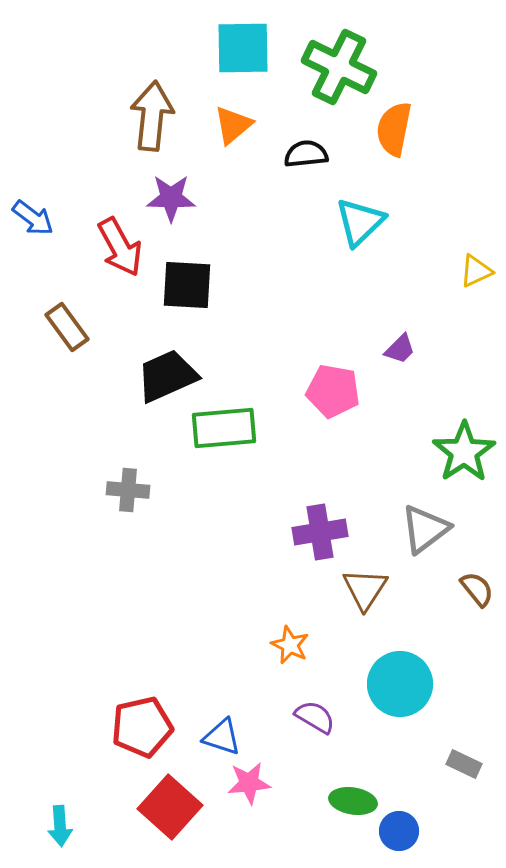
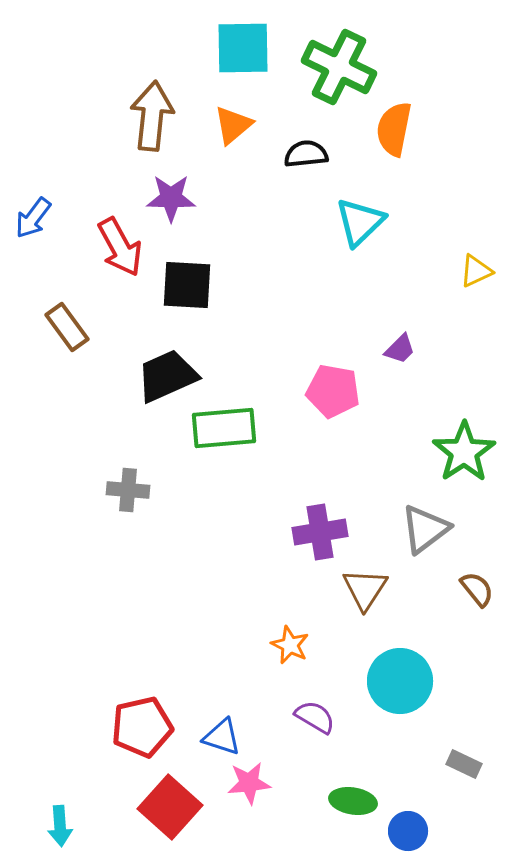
blue arrow: rotated 90 degrees clockwise
cyan circle: moved 3 px up
blue circle: moved 9 px right
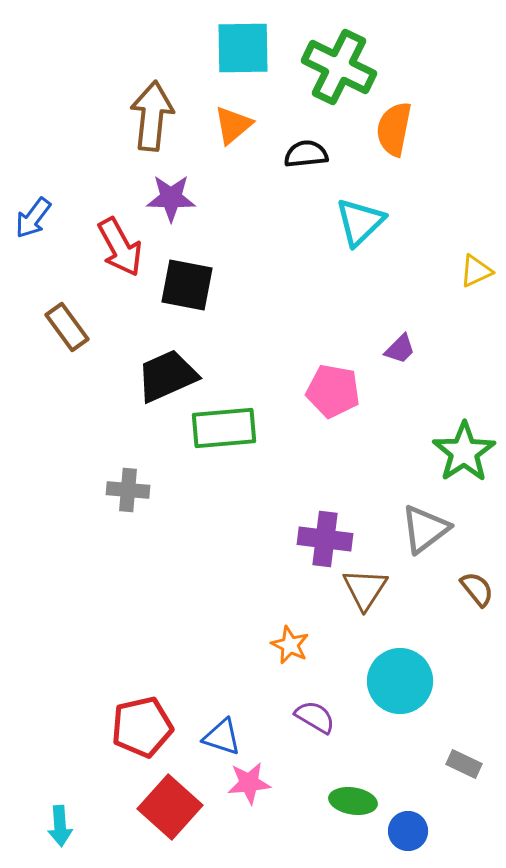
black square: rotated 8 degrees clockwise
purple cross: moved 5 px right, 7 px down; rotated 16 degrees clockwise
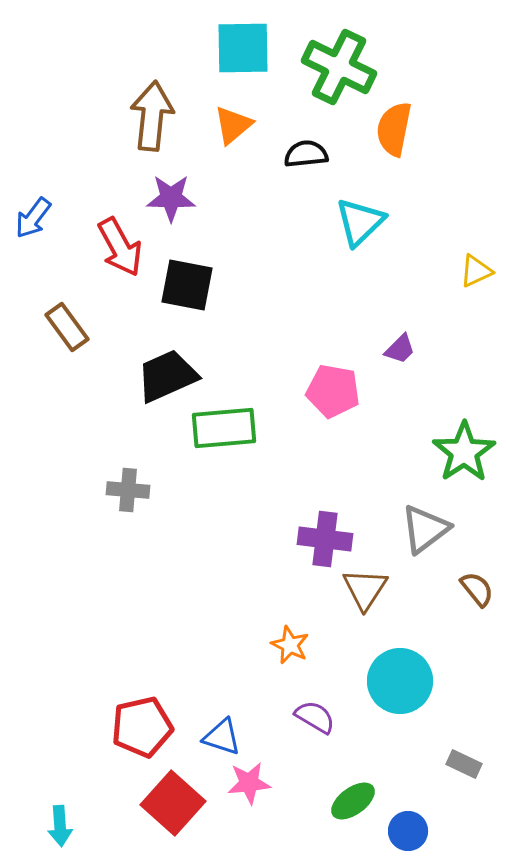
green ellipse: rotated 45 degrees counterclockwise
red square: moved 3 px right, 4 px up
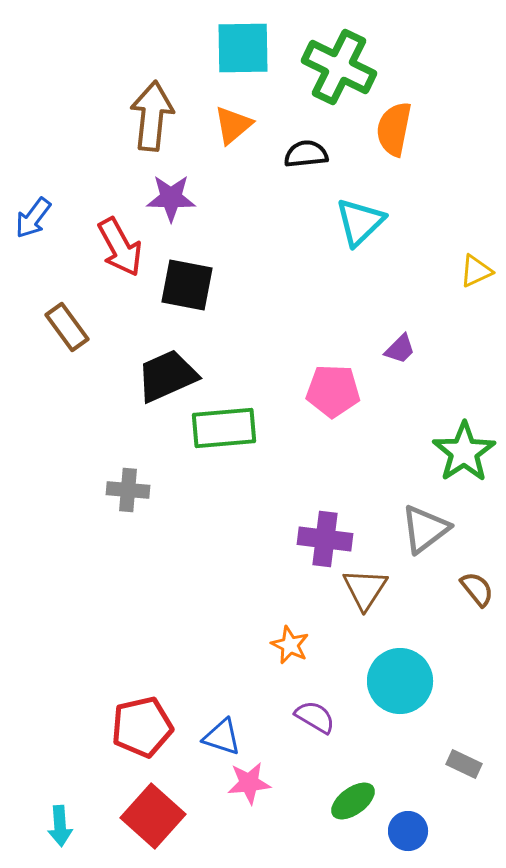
pink pentagon: rotated 8 degrees counterclockwise
red square: moved 20 px left, 13 px down
